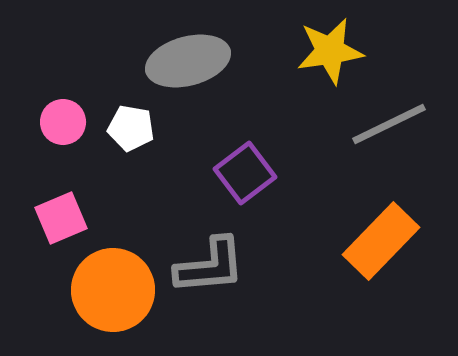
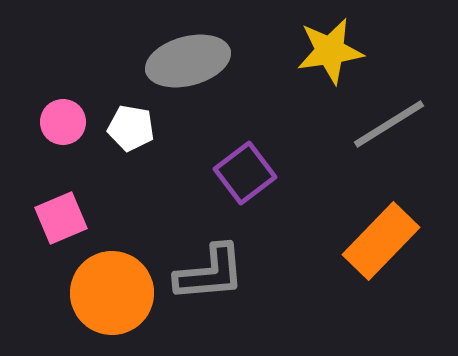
gray line: rotated 6 degrees counterclockwise
gray L-shape: moved 7 px down
orange circle: moved 1 px left, 3 px down
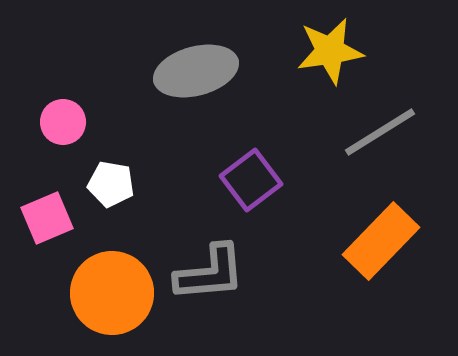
gray ellipse: moved 8 px right, 10 px down
gray line: moved 9 px left, 8 px down
white pentagon: moved 20 px left, 56 px down
purple square: moved 6 px right, 7 px down
pink square: moved 14 px left
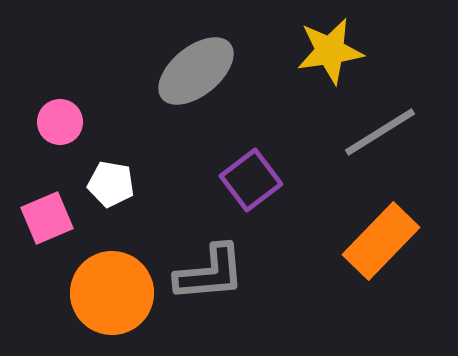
gray ellipse: rotated 24 degrees counterclockwise
pink circle: moved 3 px left
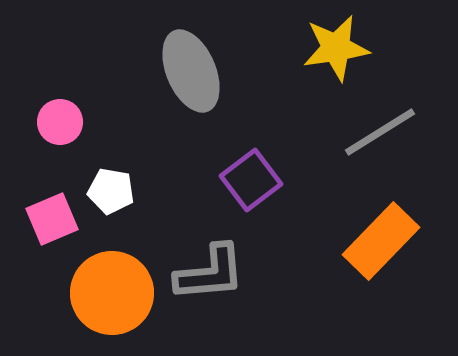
yellow star: moved 6 px right, 3 px up
gray ellipse: moved 5 px left; rotated 74 degrees counterclockwise
white pentagon: moved 7 px down
pink square: moved 5 px right, 1 px down
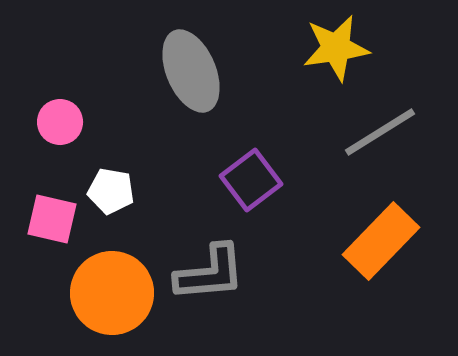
pink square: rotated 36 degrees clockwise
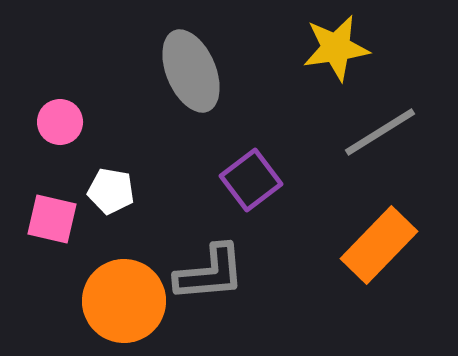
orange rectangle: moved 2 px left, 4 px down
orange circle: moved 12 px right, 8 px down
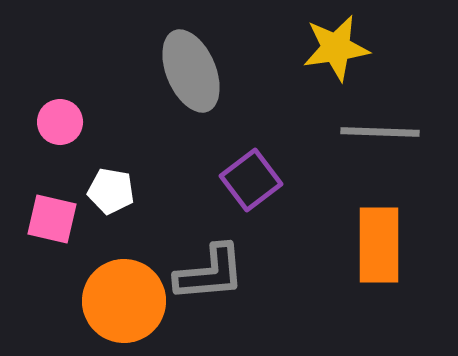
gray line: rotated 34 degrees clockwise
orange rectangle: rotated 44 degrees counterclockwise
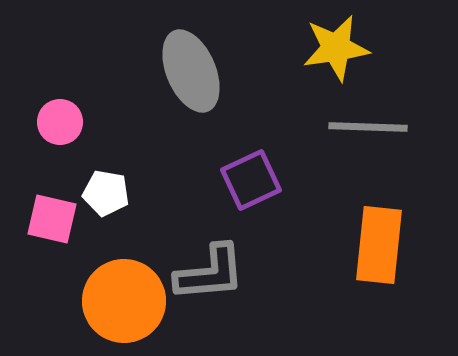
gray line: moved 12 px left, 5 px up
purple square: rotated 12 degrees clockwise
white pentagon: moved 5 px left, 2 px down
orange rectangle: rotated 6 degrees clockwise
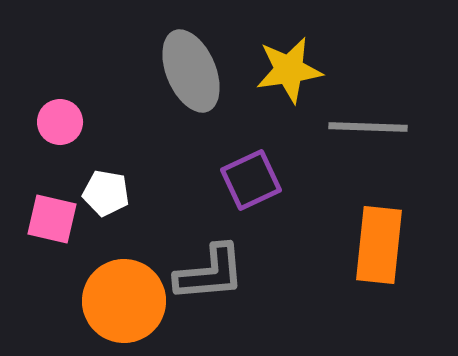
yellow star: moved 47 px left, 22 px down
